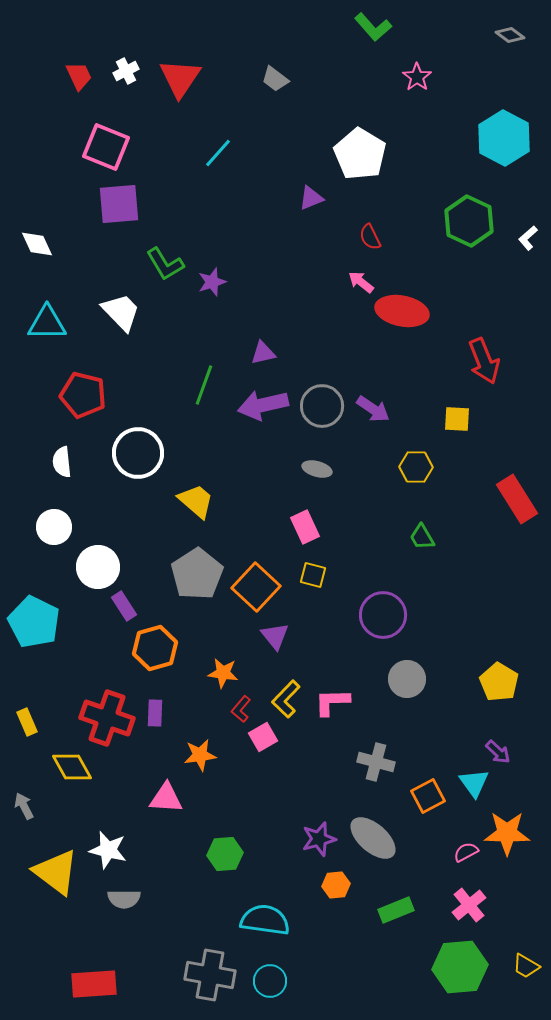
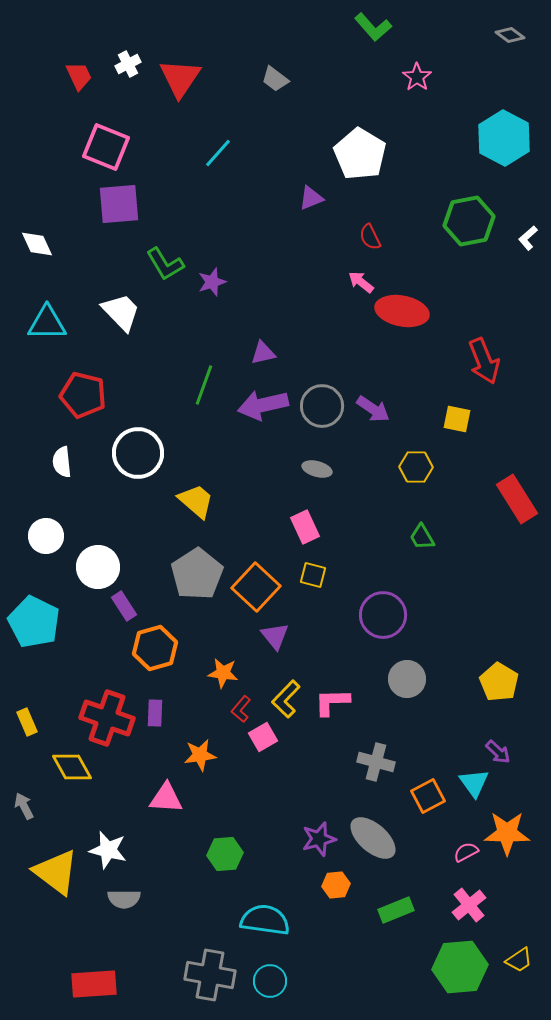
white cross at (126, 71): moved 2 px right, 7 px up
green hexagon at (469, 221): rotated 24 degrees clockwise
yellow square at (457, 419): rotated 8 degrees clockwise
white circle at (54, 527): moved 8 px left, 9 px down
yellow trapezoid at (526, 966): moved 7 px left, 6 px up; rotated 64 degrees counterclockwise
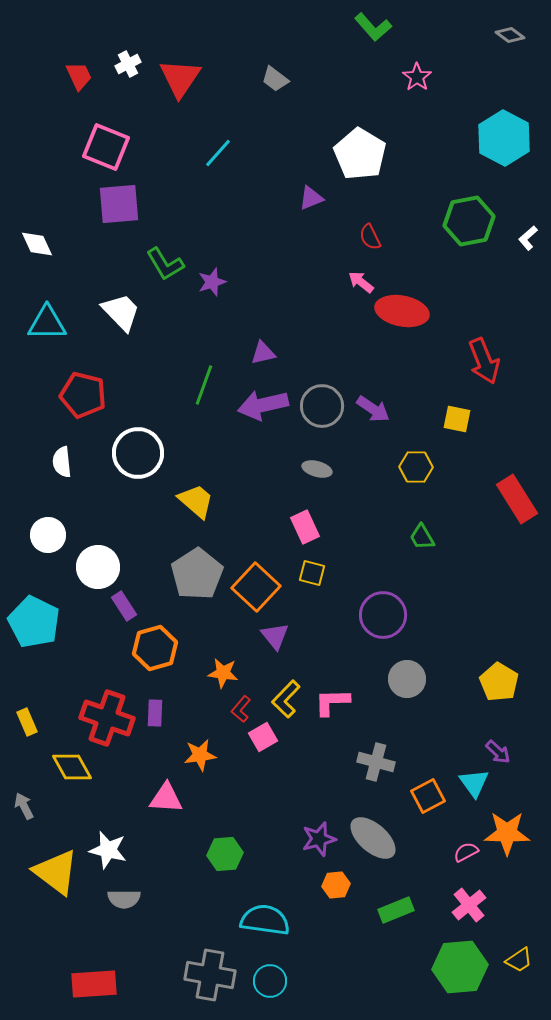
white circle at (46, 536): moved 2 px right, 1 px up
yellow square at (313, 575): moved 1 px left, 2 px up
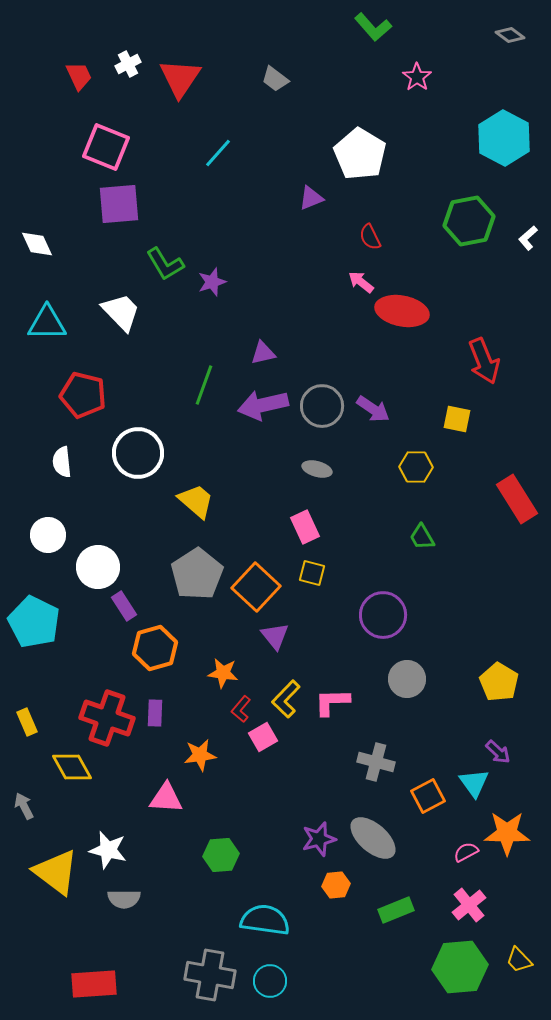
green hexagon at (225, 854): moved 4 px left, 1 px down
yellow trapezoid at (519, 960): rotated 80 degrees clockwise
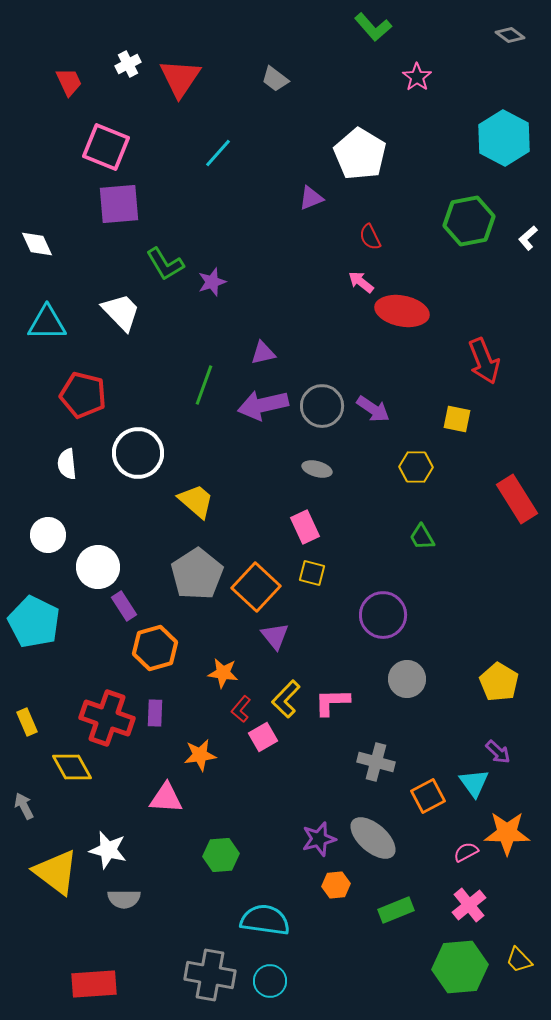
red trapezoid at (79, 76): moved 10 px left, 6 px down
white semicircle at (62, 462): moved 5 px right, 2 px down
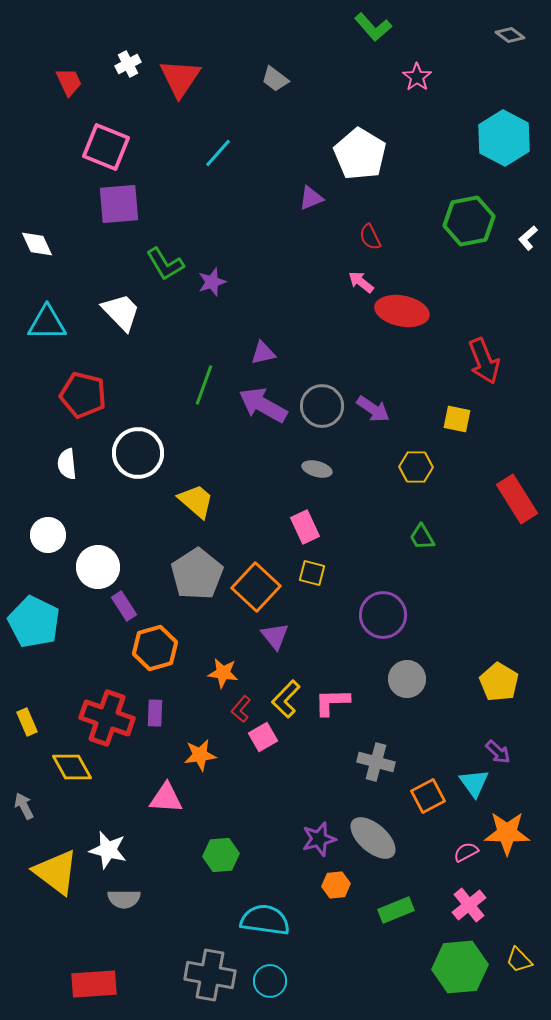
purple arrow at (263, 405): rotated 42 degrees clockwise
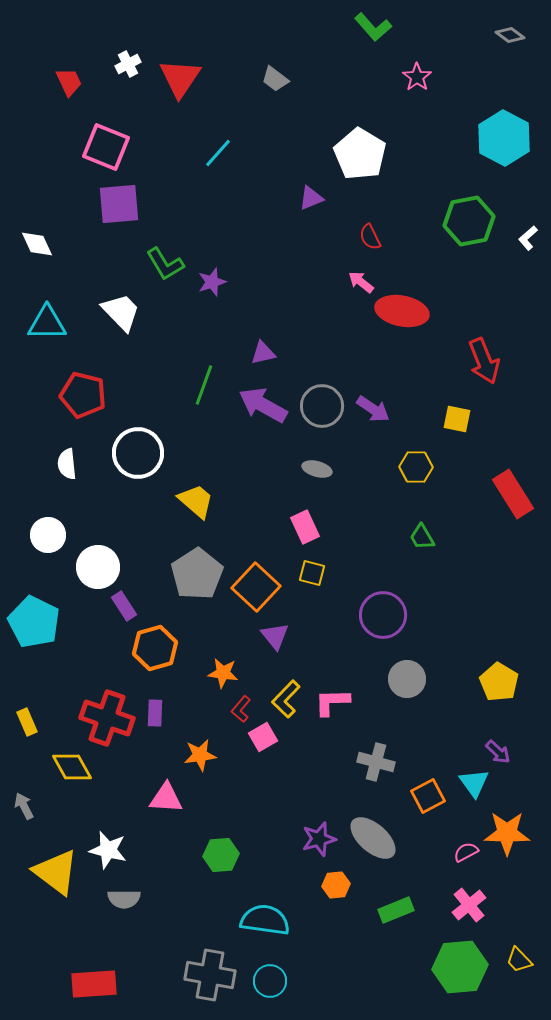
red rectangle at (517, 499): moved 4 px left, 5 px up
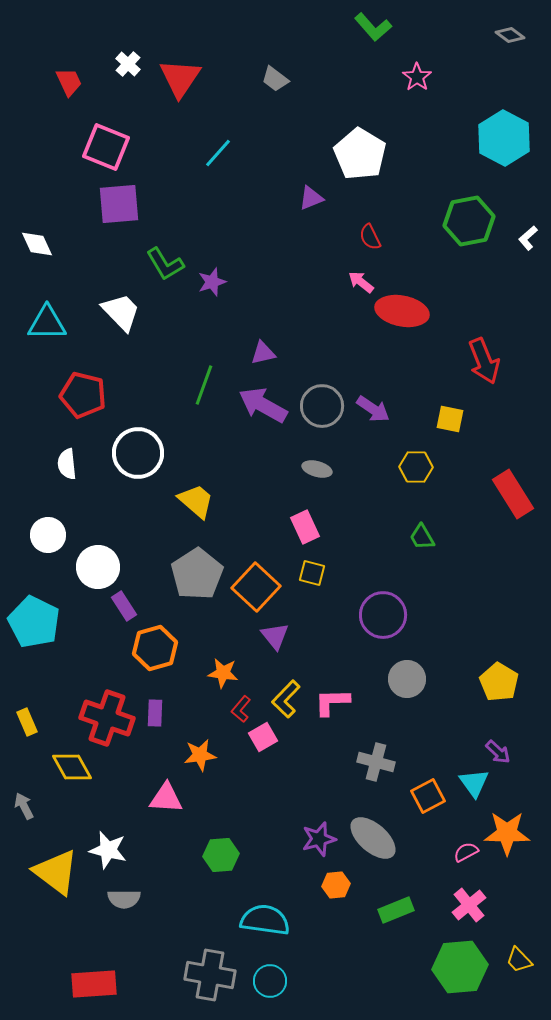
white cross at (128, 64): rotated 20 degrees counterclockwise
yellow square at (457, 419): moved 7 px left
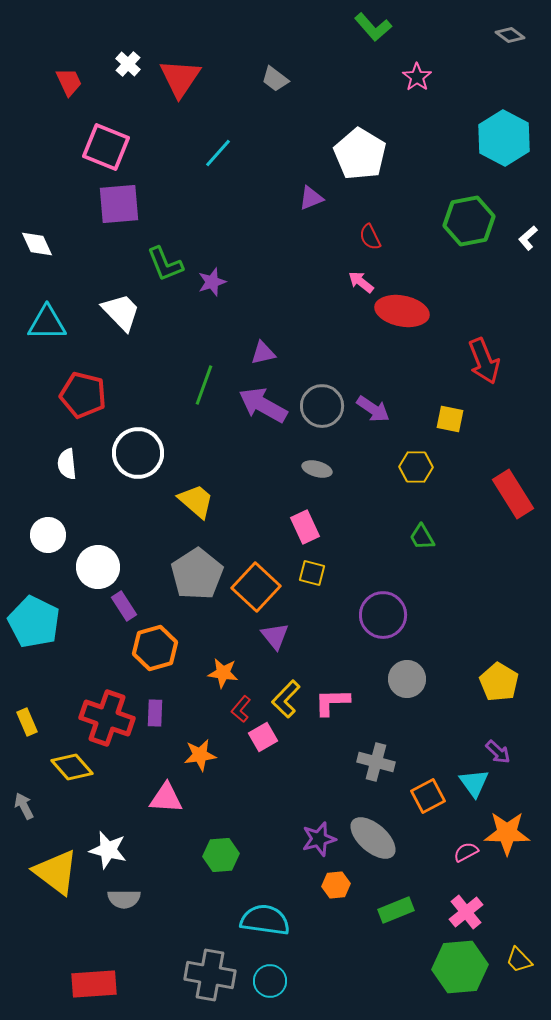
green L-shape at (165, 264): rotated 9 degrees clockwise
yellow diamond at (72, 767): rotated 12 degrees counterclockwise
pink cross at (469, 905): moved 3 px left, 7 px down
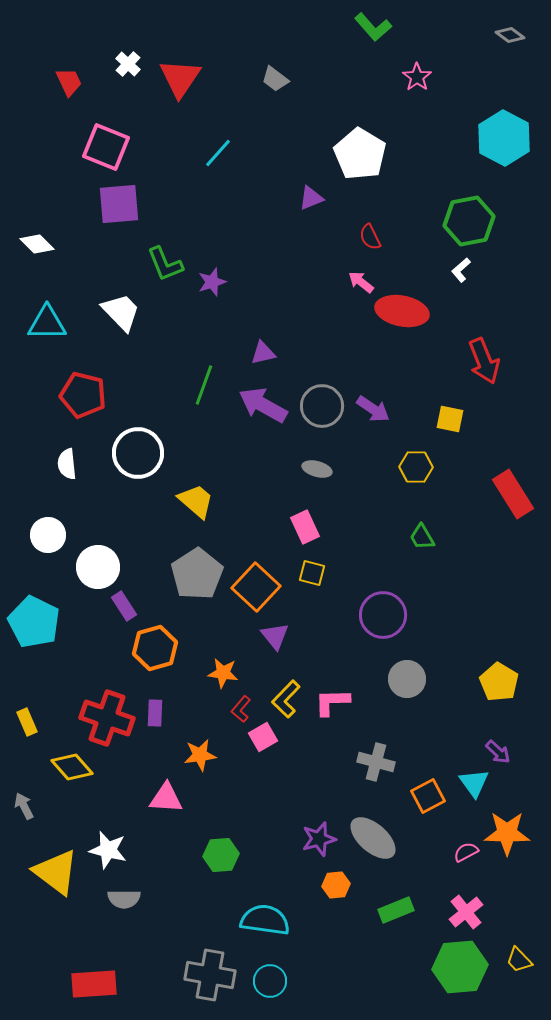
white L-shape at (528, 238): moved 67 px left, 32 px down
white diamond at (37, 244): rotated 20 degrees counterclockwise
